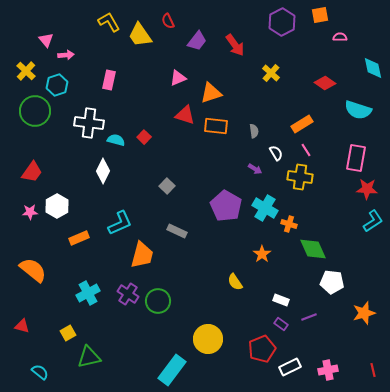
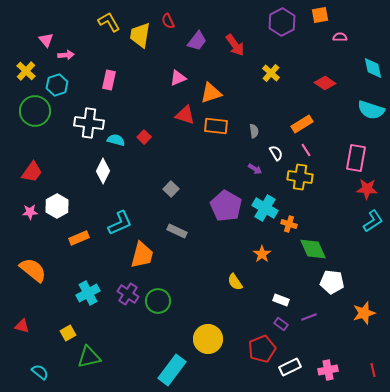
yellow trapezoid at (140, 35): rotated 44 degrees clockwise
cyan semicircle at (358, 110): moved 13 px right
gray square at (167, 186): moved 4 px right, 3 px down
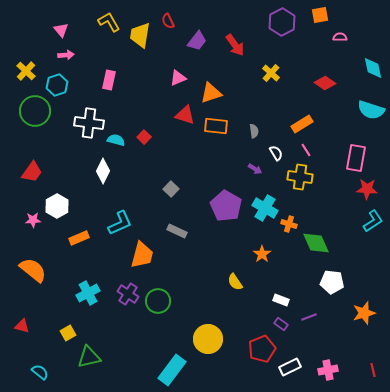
pink triangle at (46, 40): moved 15 px right, 10 px up
pink star at (30, 212): moved 3 px right, 8 px down
green diamond at (313, 249): moved 3 px right, 6 px up
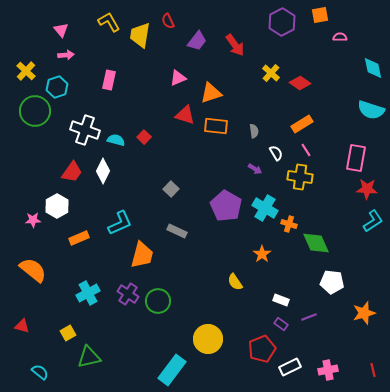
red diamond at (325, 83): moved 25 px left
cyan hexagon at (57, 85): moved 2 px down
white cross at (89, 123): moved 4 px left, 7 px down; rotated 12 degrees clockwise
red trapezoid at (32, 172): moved 40 px right
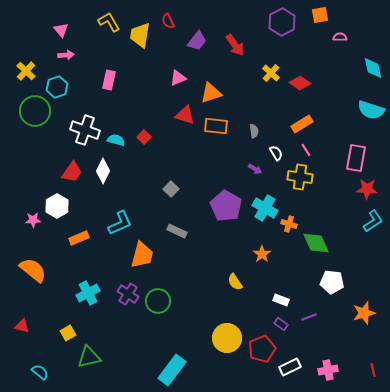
yellow circle at (208, 339): moved 19 px right, 1 px up
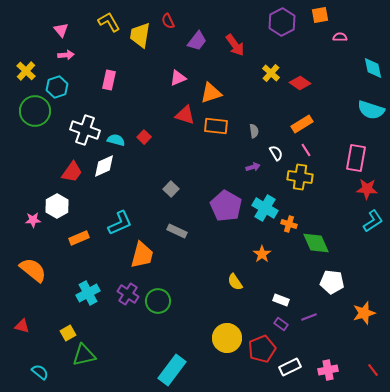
purple arrow at (255, 169): moved 2 px left, 2 px up; rotated 48 degrees counterclockwise
white diamond at (103, 171): moved 1 px right, 5 px up; rotated 40 degrees clockwise
green triangle at (89, 357): moved 5 px left, 2 px up
red line at (373, 370): rotated 24 degrees counterclockwise
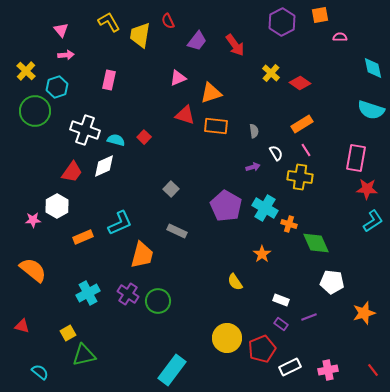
orange rectangle at (79, 238): moved 4 px right, 1 px up
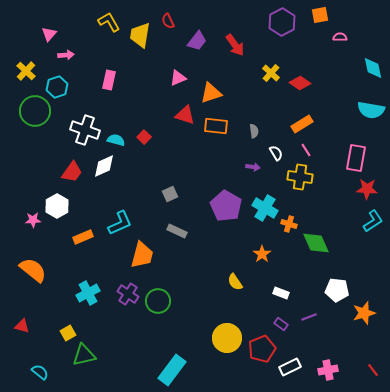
pink triangle at (61, 30): moved 12 px left, 4 px down; rotated 21 degrees clockwise
cyan semicircle at (371, 110): rotated 8 degrees counterclockwise
purple arrow at (253, 167): rotated 24 degrees clockwise
gray square at (171, 189): moved 1 px left, 5 px down; rotated 21 degrees clockwise
white pentagon at (332, 282): moved 5 px right, 8 px down
white rectangle at (281, 300): moved 7 px up
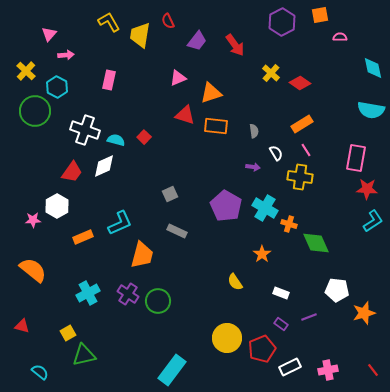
cyan hexagon at (57, 87): rotated 15 degrees counterclockwise
